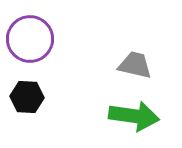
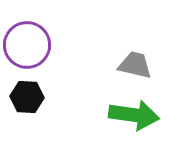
purple circle: moved 3 px left, 6 px down
green arrow: moved 1 px up
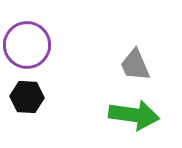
gray trapezoid: rotated 126 degrees counterclockwise
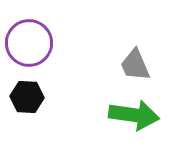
purple circle: moved 2 px right, 2 px up
